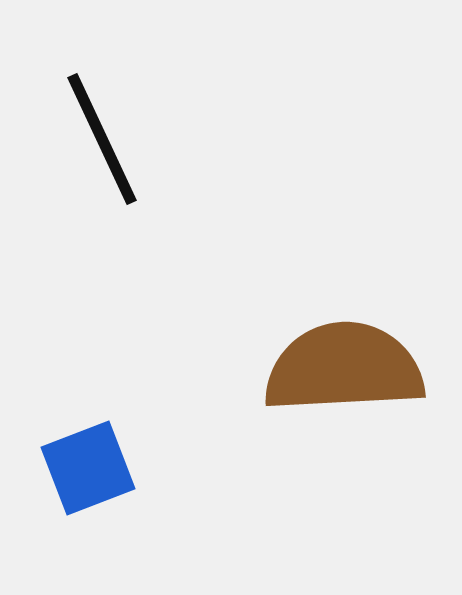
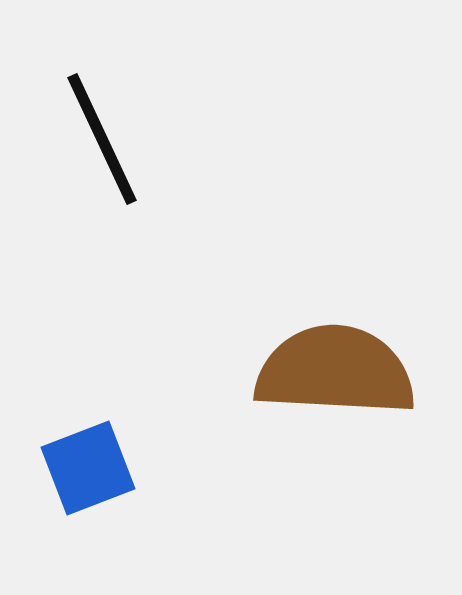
brown semicircle: moved 9 px left, 3 px down; rotated 6 degrees clockwise
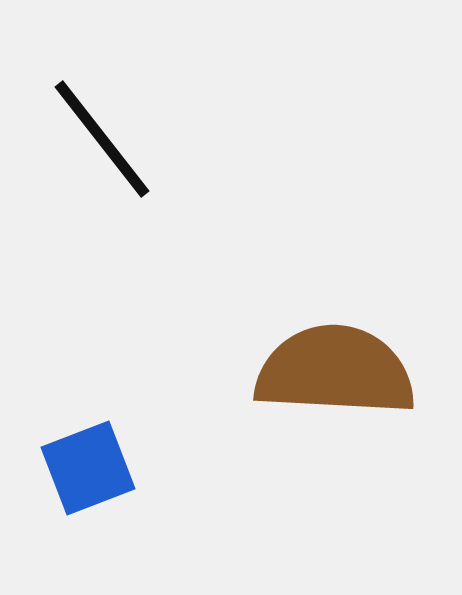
black line: rotated 13 degrees counterclockwise
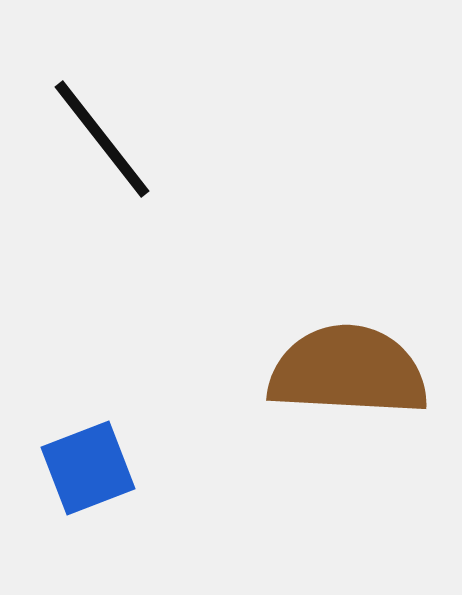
brown semicircle: moved 13 px right
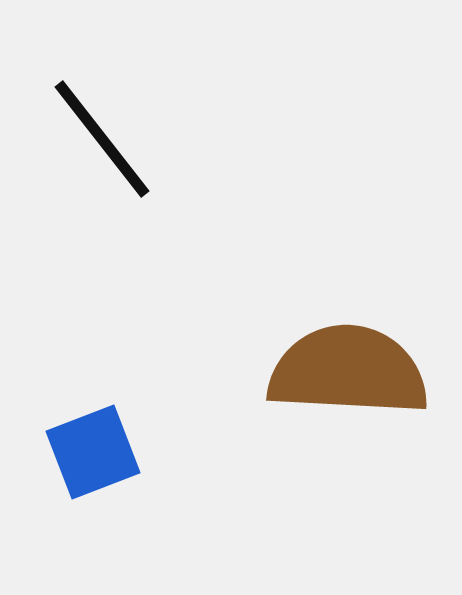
blue square: moved 5 px right, 16 px up
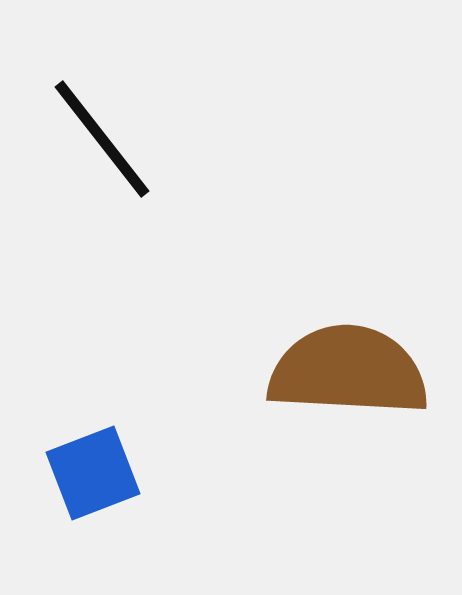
blue square: moved 21 px down
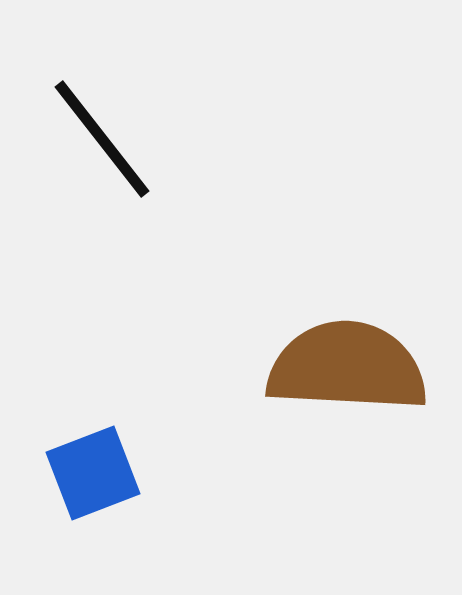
brown semicircle: moved 1 px left, 4 px up
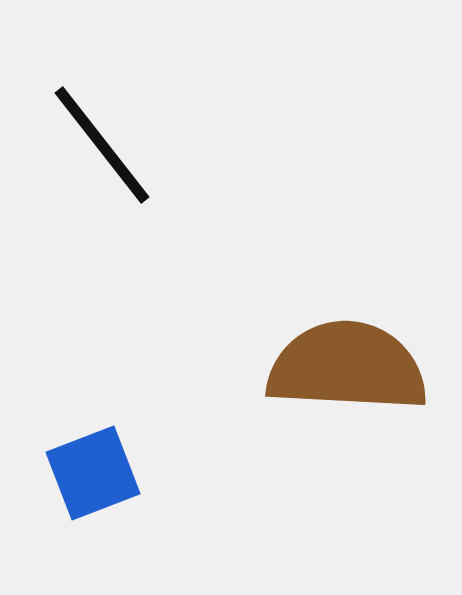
black line: moved 6 px down
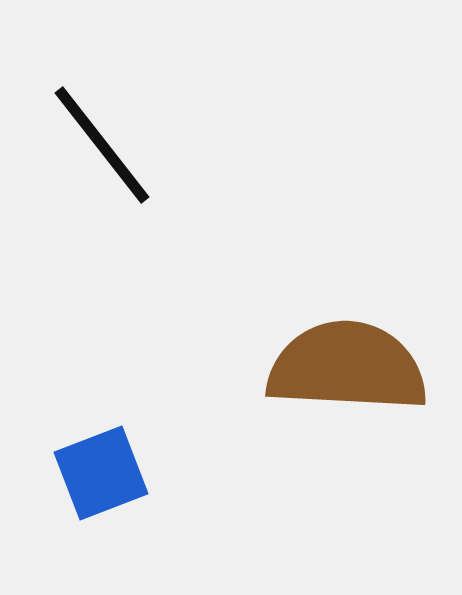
blue square: moved 8 px right
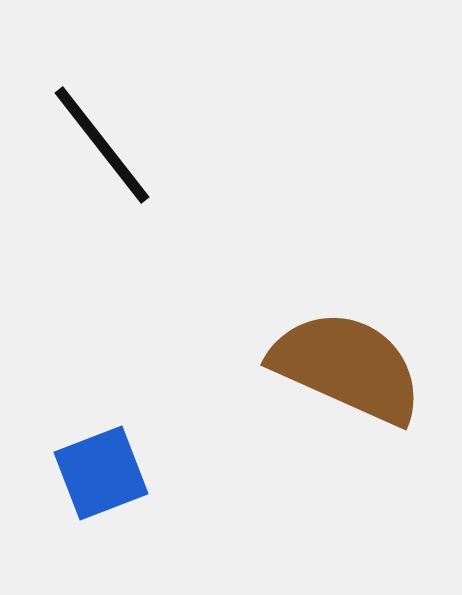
brown semicircle: rotated 21 degrees clockwise
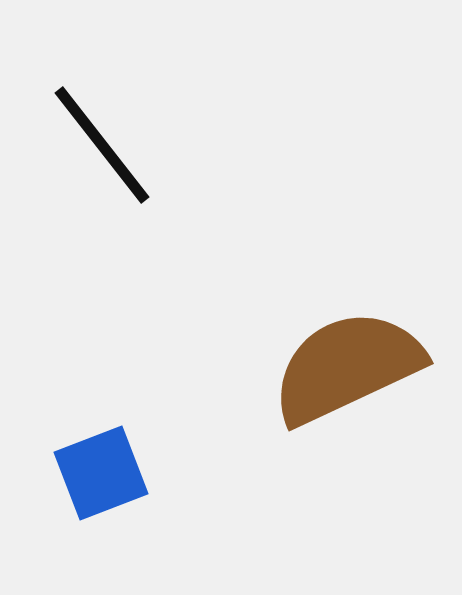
brown semicircle: rotated 49 degrees counterclockwise
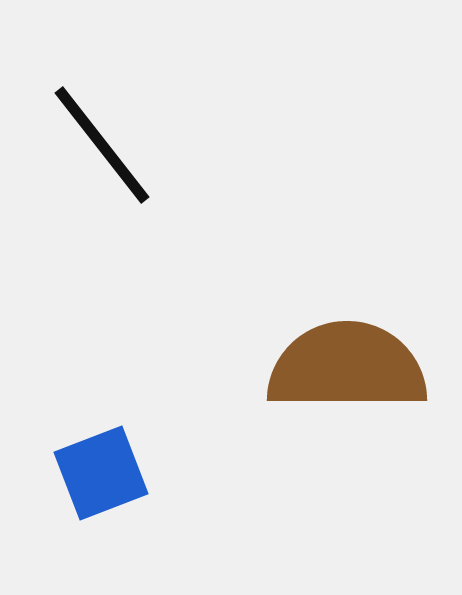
brown semicircle: rotated 25 degrees clockwise
